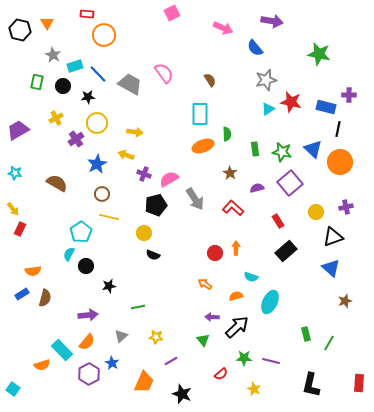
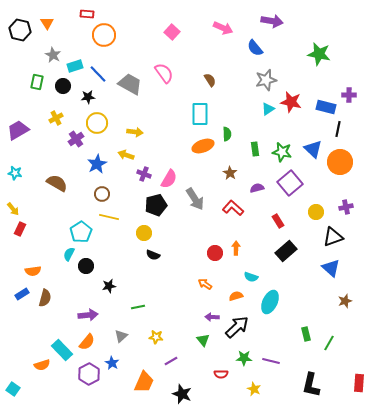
pink square at (172, 13): moved 19 px down; rotated 21 degrees counterclockwise
pink semicircle at (169, 179): rotated 150 degrees clockwise
red semicircle at (221, 374): rotated 40 degrees clockwise
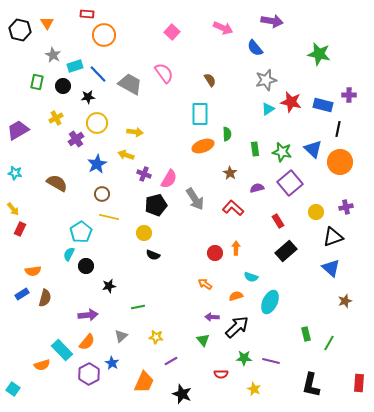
blue rectangle at (326, 107): moved 3 px left, 2 px up
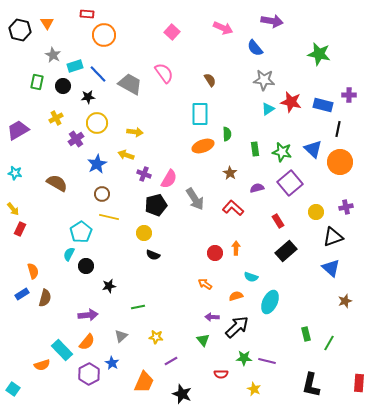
gray star at (266, 80): moved 2 px left; rotated 20 degrees clockwise
orange semicircle at (33, 271): rotated 98 degrees counterclockwise
purple line at (271, 361): moved 4 px left
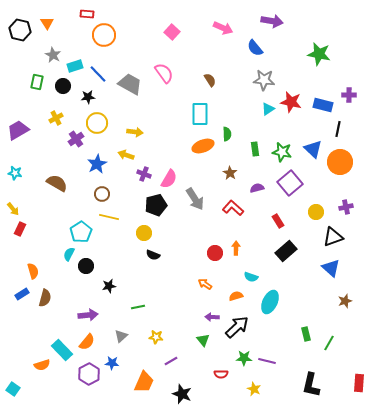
blue star at (112, 363): rotated 24 degrees counterclockwise
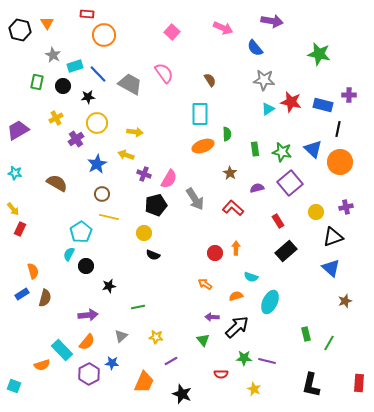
cyan square at (13, 389): moved 1 px right, 3 px up; rotated 16 degrees counterclockwise
